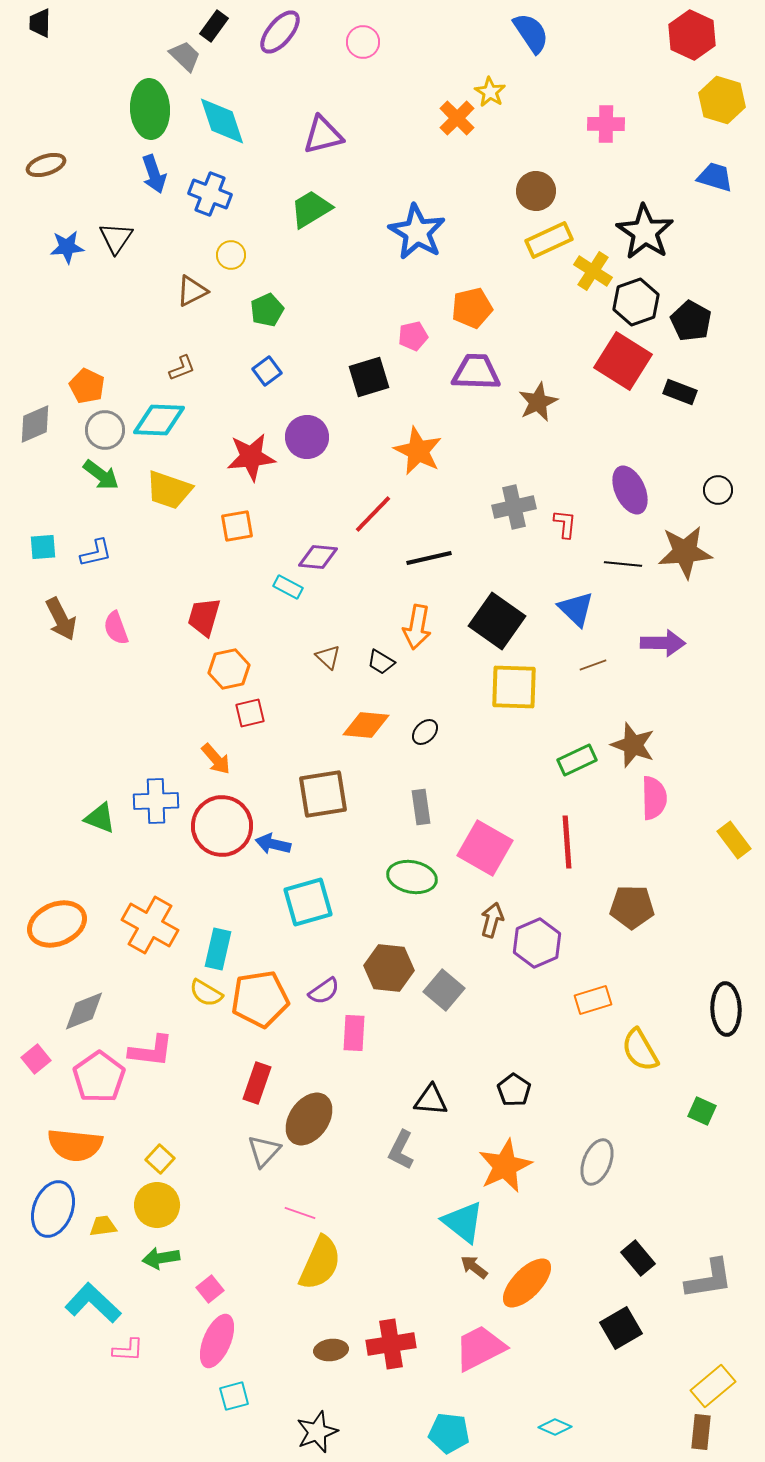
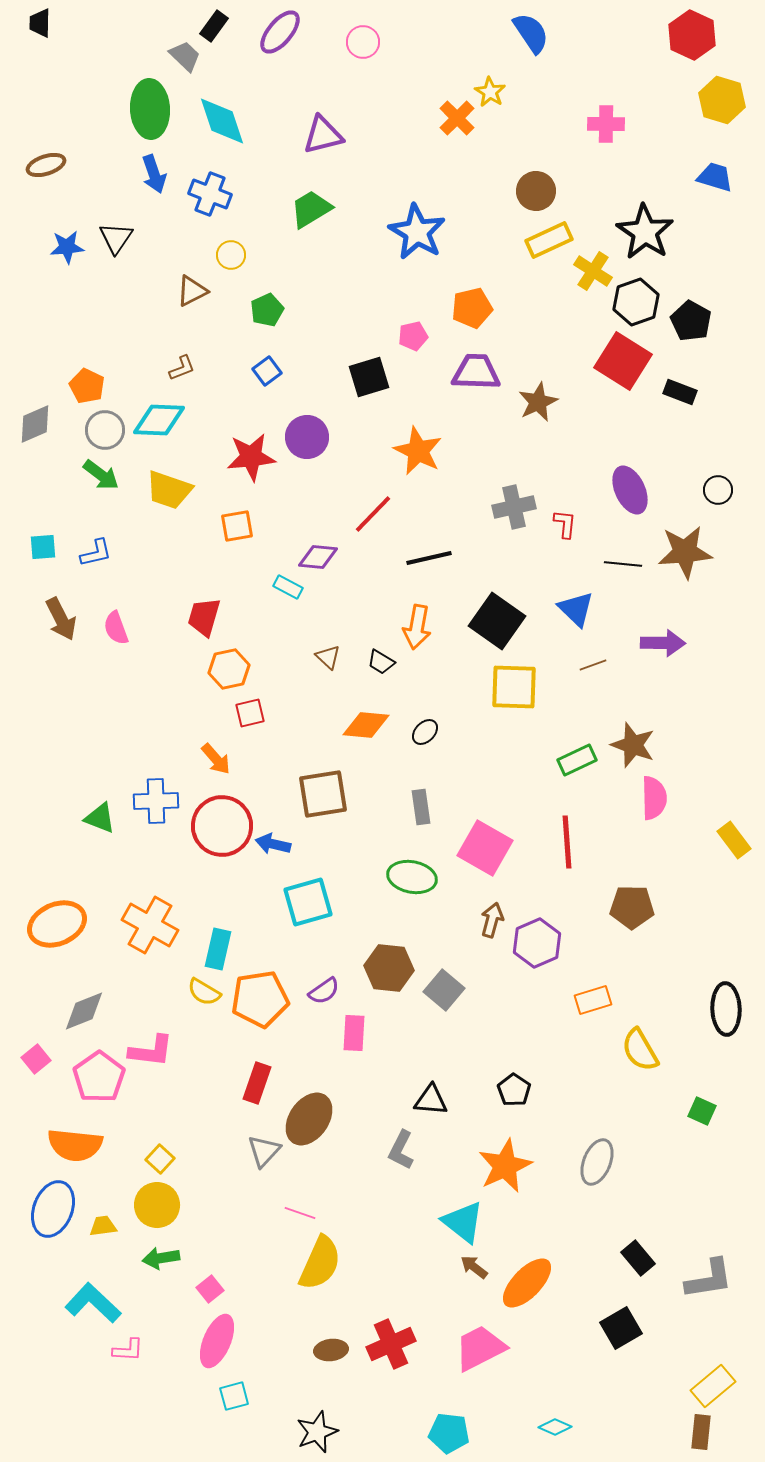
yellow semicircle at (206, 993): moved 2 px left, 1 px up
red cross at (391, 1344): rotated 15 degrees counterclockwise
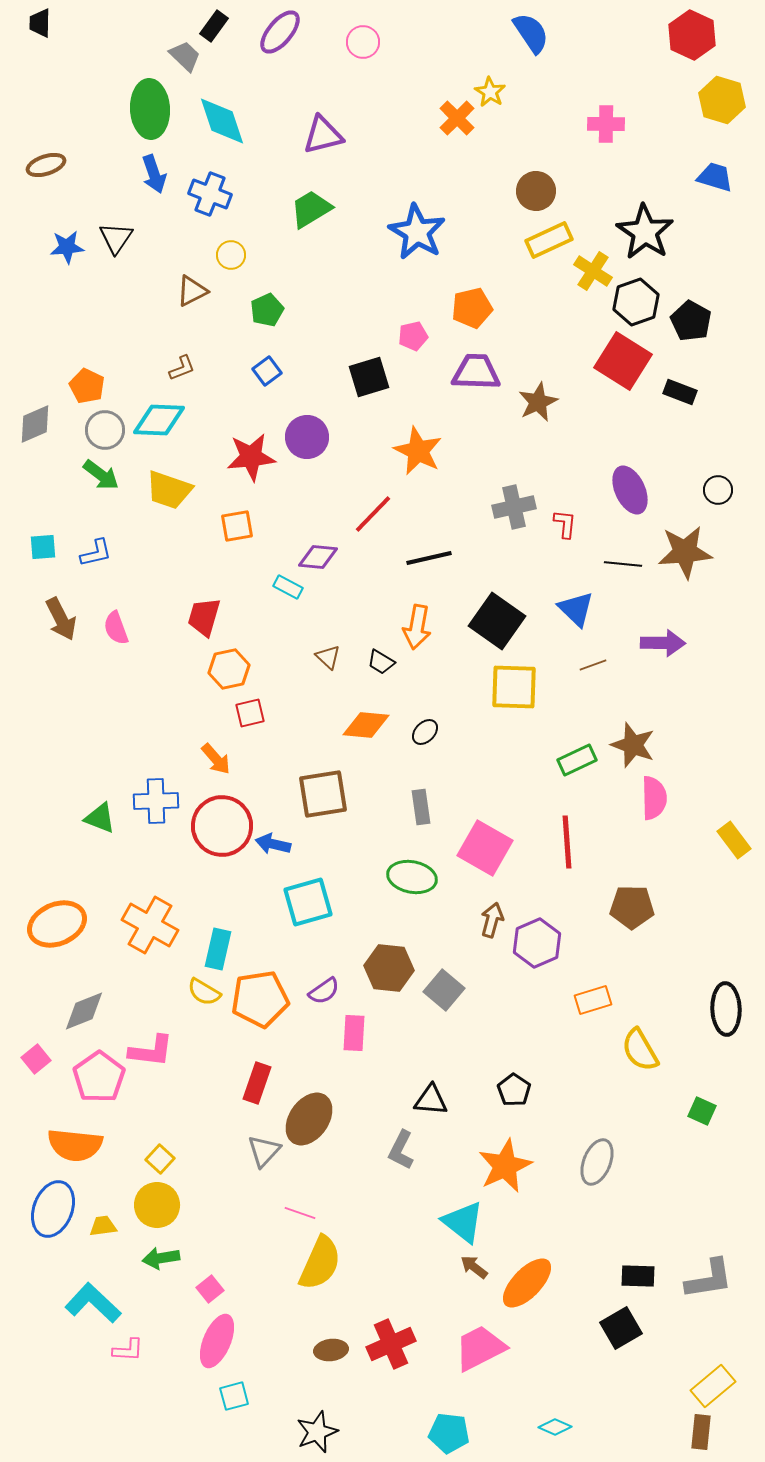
black rectangle at (638, 1258): moved 18 px down; rotated 48 degrees counterclockwise
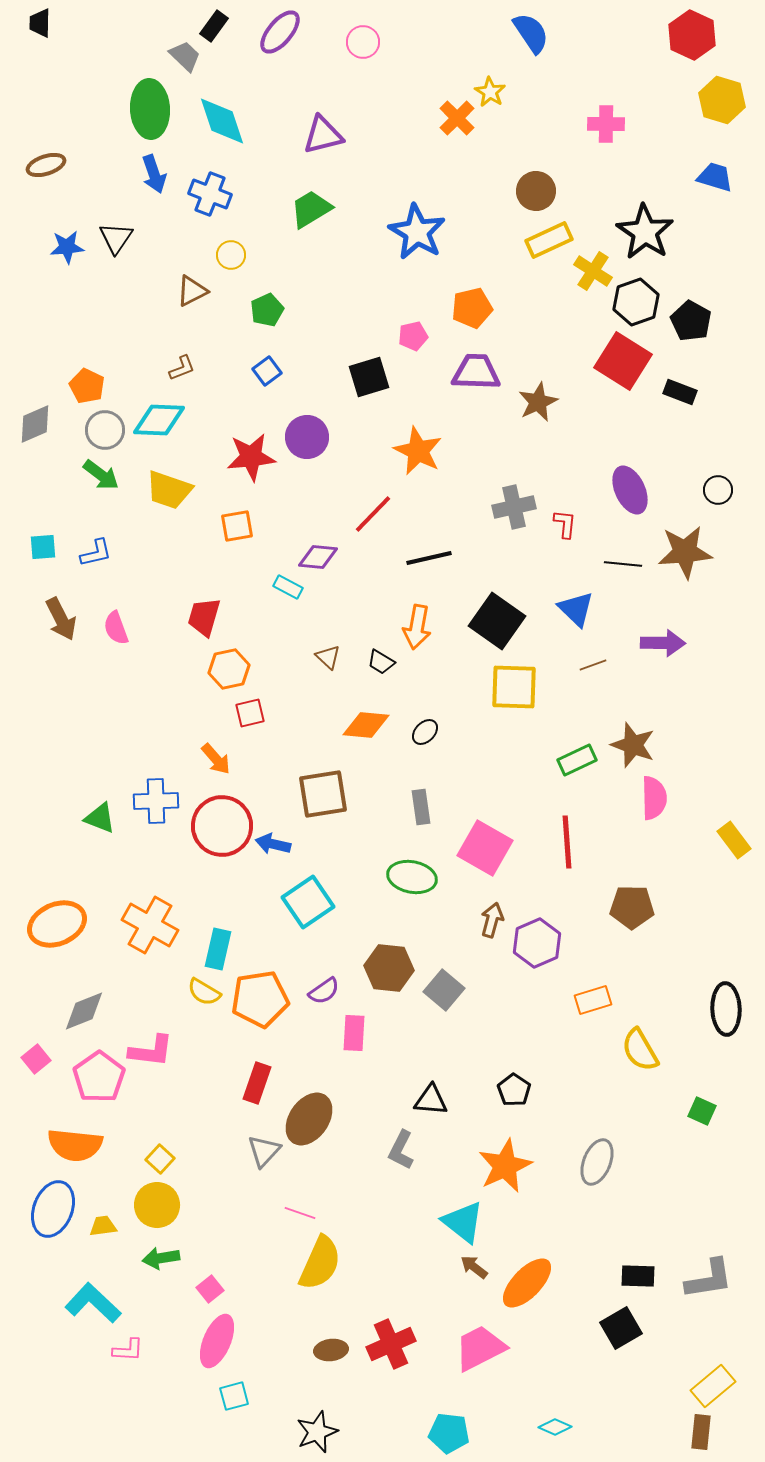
cyan square at (308, 902): rotated 18 degrees counterclockwise
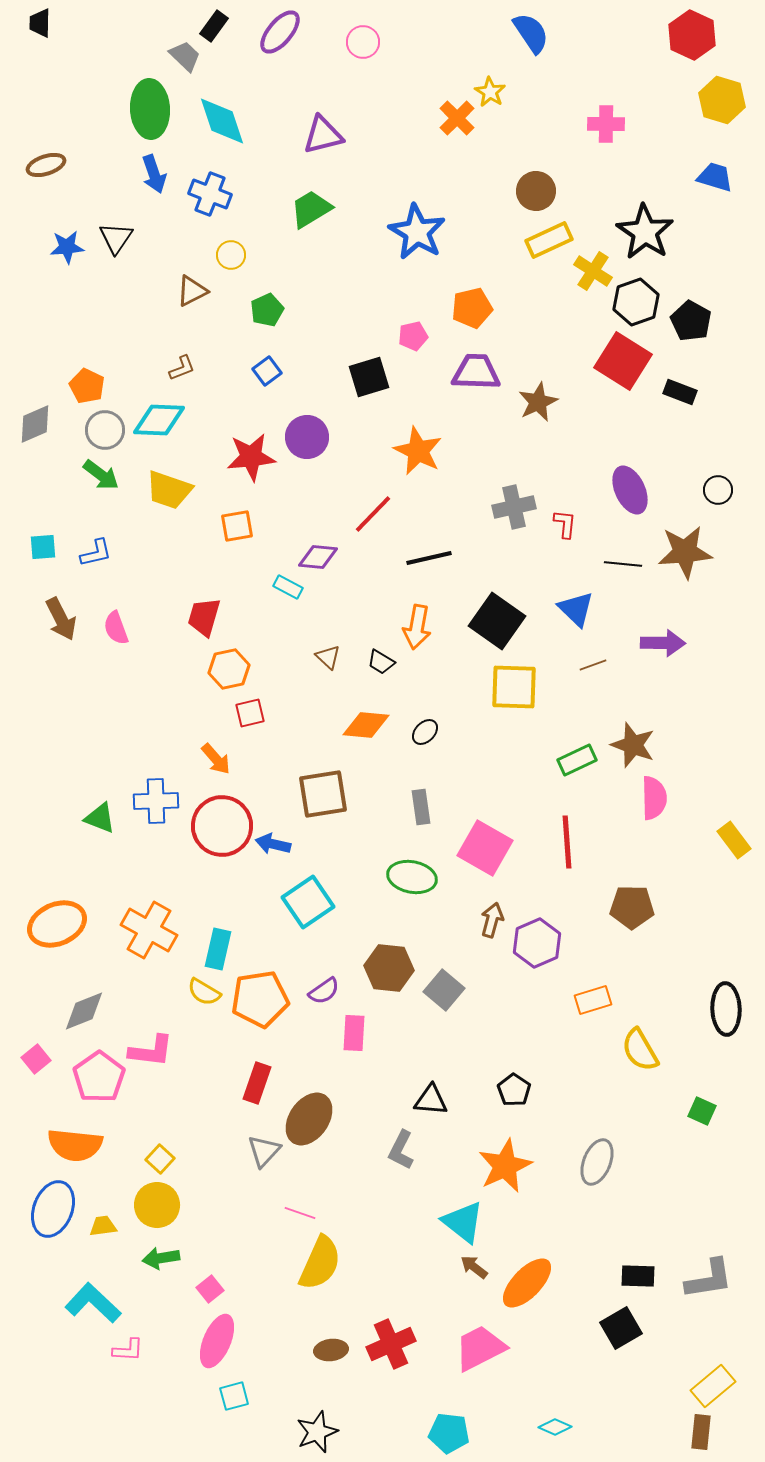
orange cross at (150, 925): moved 1 px left, 5 px down
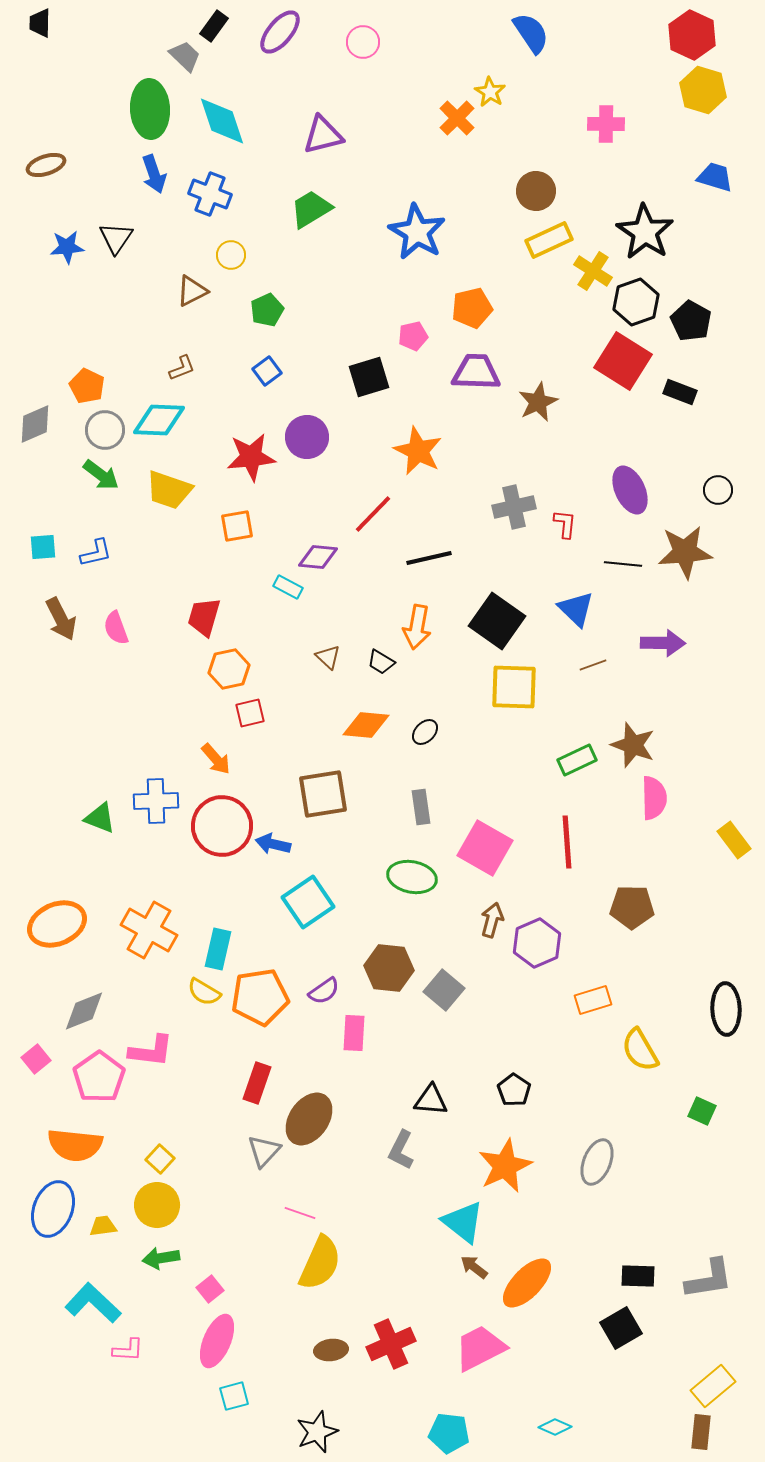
yellow hexagon at (722, 100): moved 19 px left, 10 px up
orange pentagon at (260, 999): moved 2 px up
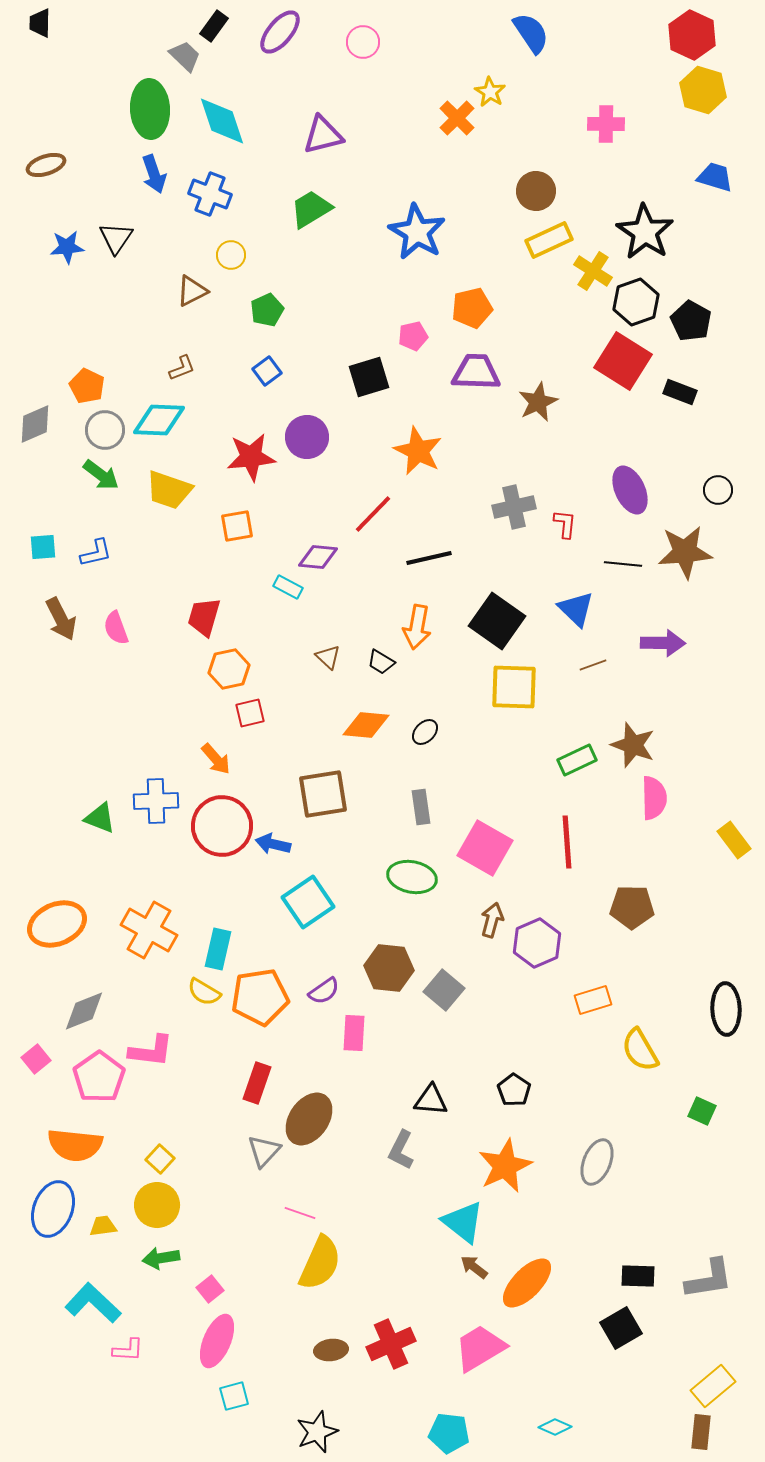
pink trapezoid at (480, 1348): rotated 4 degrees counterclockwise
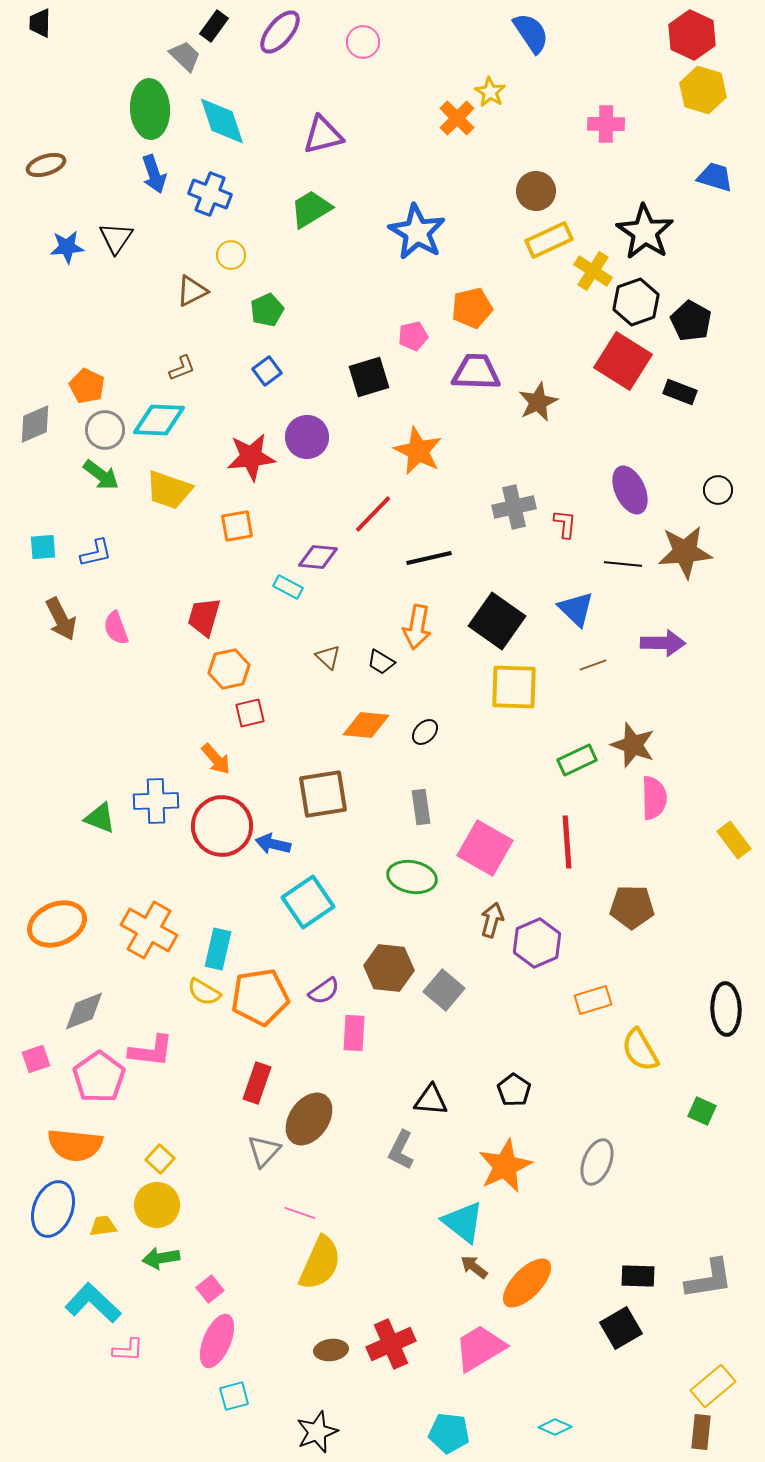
pink square at (36, 1059): rotated 20 degrees clockwise
